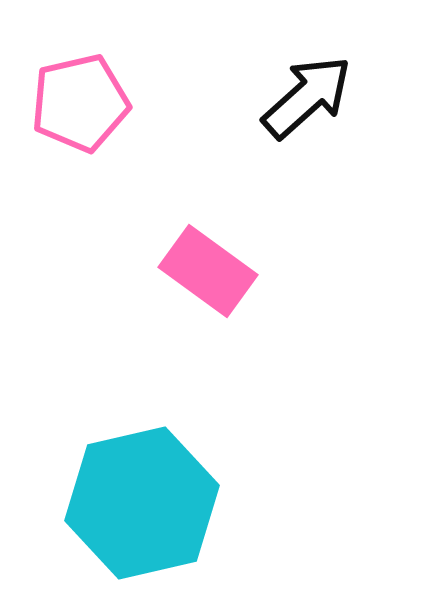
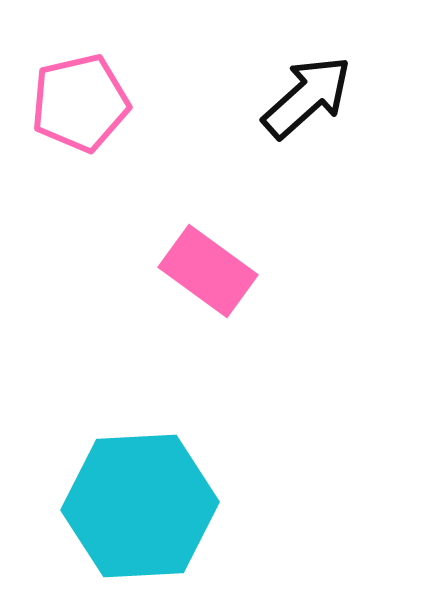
cyan hexagon: moved 2 px left, 3 px down; rotated 10 degrees clockwise
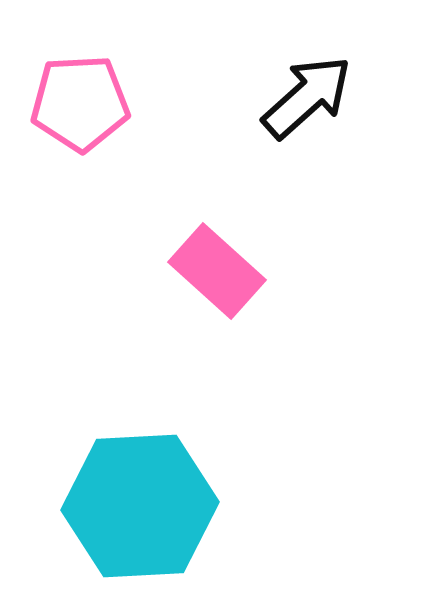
pink pentagon: rotated 10 degrees clockwise
pink rectangle: moved 9 px right; rotated 6 degrees clockwise
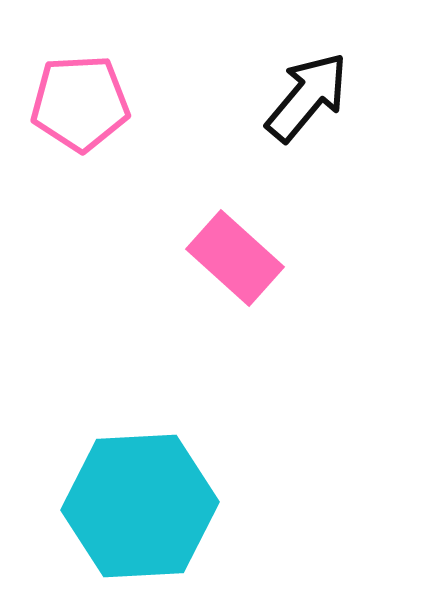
black arrow: rotated 8 degrees counterclockwise
pink rectangle: moved 18 px right, 13 px up
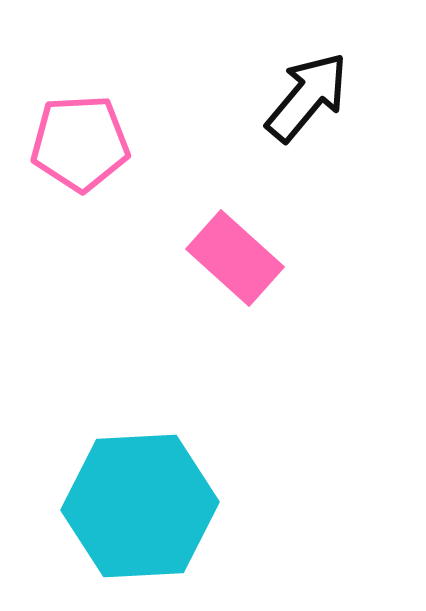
pink pentagon: moved 40 px down
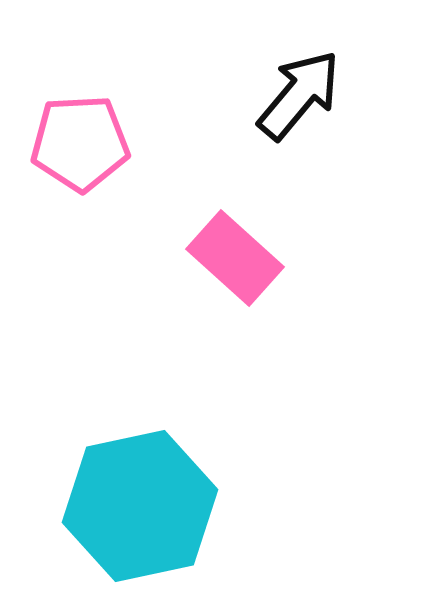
black arrow: moved 8 px left, 2 px up
cyan hexagon: rotated 9 degrees counterclockwise
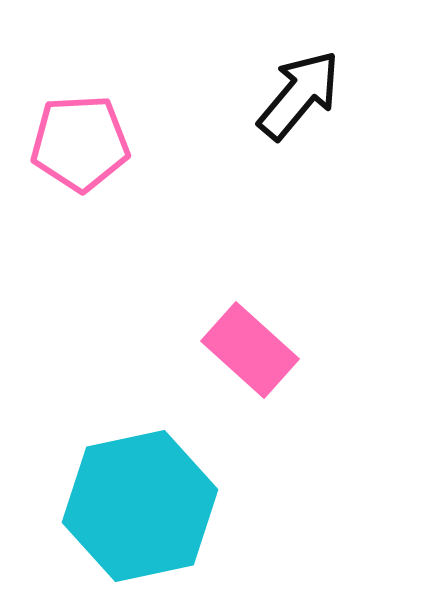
pink rectangle: moved 15 px right, 92 px down
